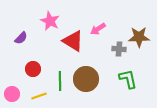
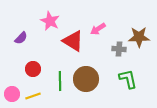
yellow line: moved 6 px left
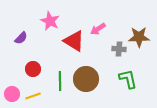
red triangle: moved 1 px right
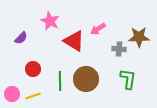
green L-shape: rotated 20 degrees clockwise
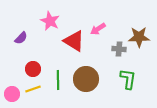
green line: moved 2 px left, 1 px up
yellow line: moved 7 px up
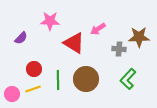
pink star: rotated 24 degrees counterclockwise
red triangle: moved 2 px down
red circle: moved 1 px right
green L-shape: rotated 145 degrees counterclockwise
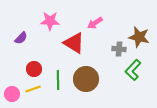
pink arrow: moved 3 px left, 6 px up
brown star: rotated 15 degrees clockwise
green L-shape: moved 5 px right, 9 px up
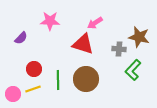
red triangle: moved 9 px right, 1 px down; rotated 15 degrees counterclockwise
pink circle: moved 1 px right
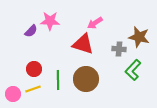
purple semicircle: moved 10 px right, 7 px up
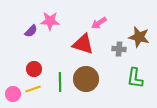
pink arrow: moved 4 px right
green L-shape: moved 2 px right, 8 px down; rotated 35 degrees counterclockwise
green line: moved 2 px right, 2 px down
